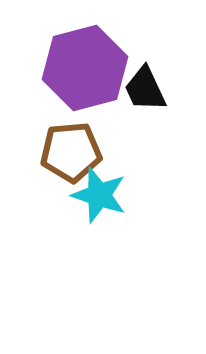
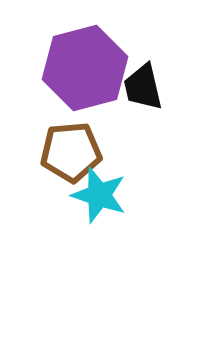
black trapezoid: moved 2 px left, 2 px up; rotated 12 degrees clockwise
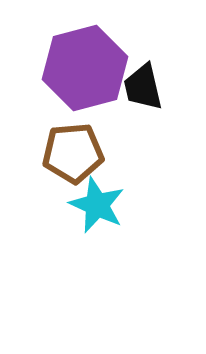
brown pentagon: moved 2 px right, 1 px down
cyan star: moved 2 px left, 10 px down; rotated 6 degrees clockwise
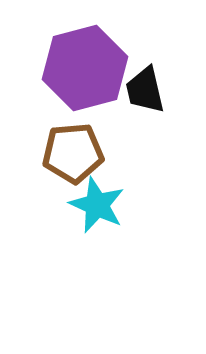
black trapezoid: moved 2 px right, 3 px down
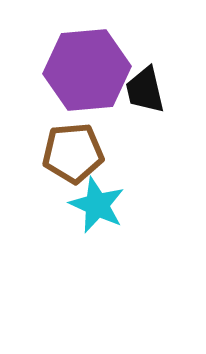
purple hexagon: moved 2 px right, 2 px down; rotated 10 degrees clockwise
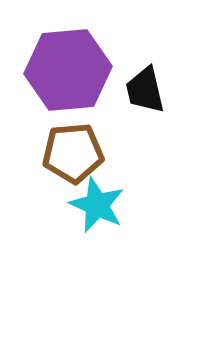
purple hexagon: moved 19 px left
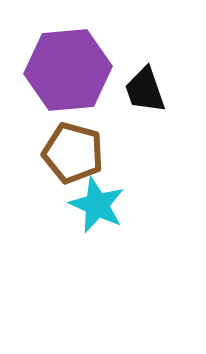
black trapezoid: rotated 6 degrees counterclockwise
brown pentagon: rotated 20 degrees clockwise
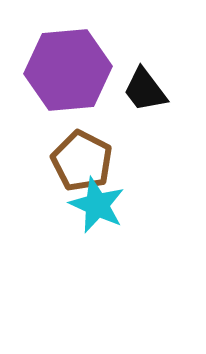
black trapezoid: rotated 18 degrees counterclockwise
brown pentagon: moved 9 px right, 8 px down; rotated 12 degrees clockwise
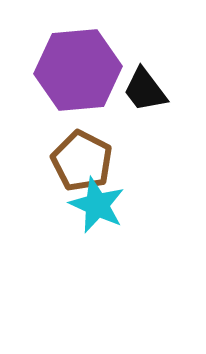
purple hexagon: moved 10 px right
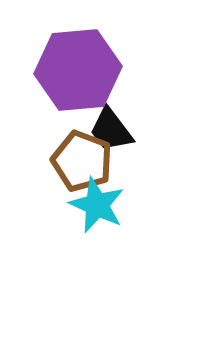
black trapezoid: moved 34 px left, 40 px down
brown pentagon: rotated 6 degrees counterclockwise
